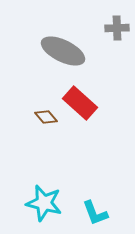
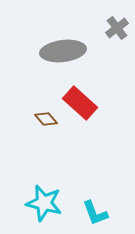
gray cross: rotated 35 degrees counterclockwise
gray ellipse: rotated 33 degrees counterclockwise
brown diamond: moved 2 px down
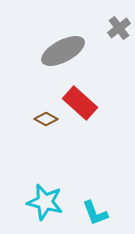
gray cross: moved 2 px right
gray ellipse: rotated 21 degrees counterclockwise
brown diamond: rotated 20 degrees counterclockwise
cyan star: moved 1 px right, 1 px up
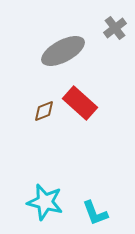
gray cross: moved 4 px left
brown diamond: moved 2 px left, 8 px up; rotated 50 degrees counterclockwise
